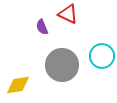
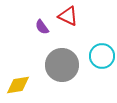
red triangle: moved 2 px down
purple semicircle: rotated 14 degrees counterclockwise
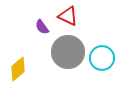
cyan circle: moved 2 px down
gray circle: moved 6 px right, 13 px up
yellow diamond: moved 16 px up; rotated 30 degrees counterclockwise
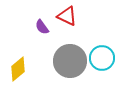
red triangle: moved 1 px left
gray circle: moved 2 px right, 9 px down
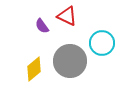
purple semicircle: moved 1 px up
cyan circle: moved 15 px up
yellow diamond: moved 16 px right
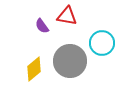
red triangle: rotated 15 degrees counterclockwise
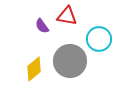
cyan circle: moved 3 px left, 4 px up
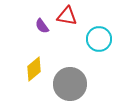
gray circle: moved 23 px down
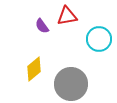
red triangle: rotated 20 degrees counterclockwise
gray circle: moved 1 px right
